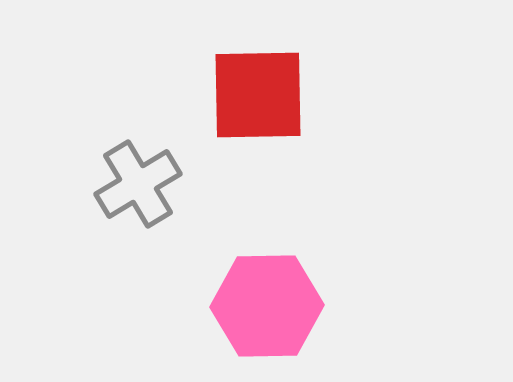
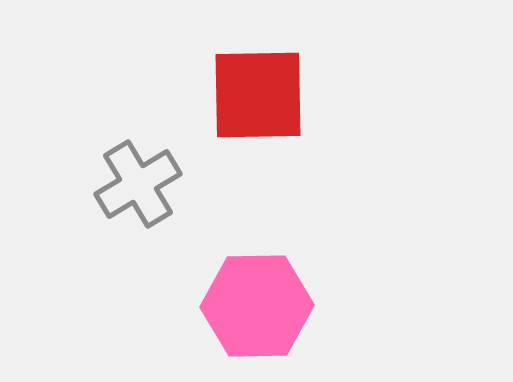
pink hexagon: moved 10 px left
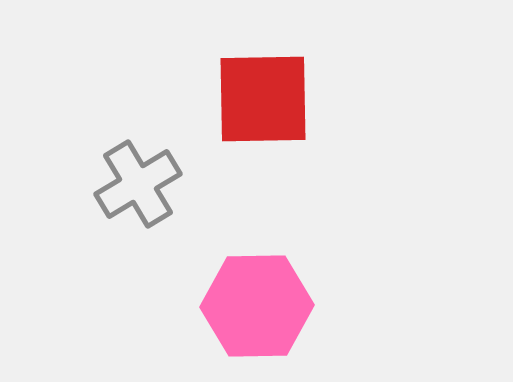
red square: moved 5 px right, 4 px down
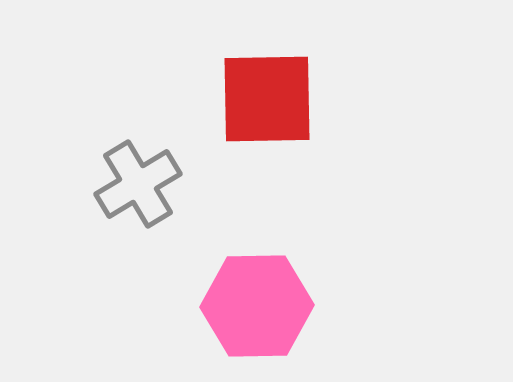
red square: moved 4 px right
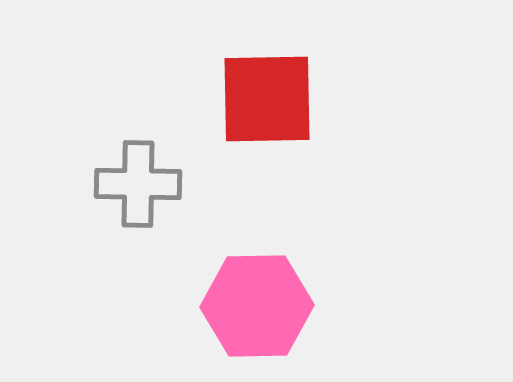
gray cross: rotated 32 degrees clockwise
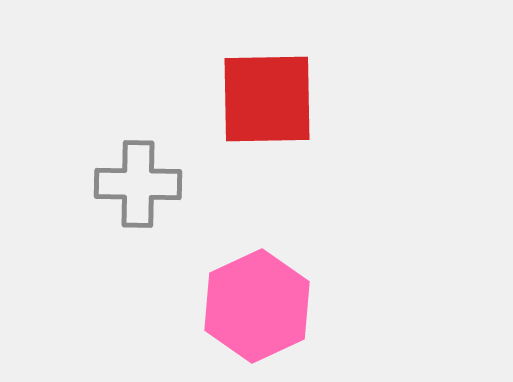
pink hexagon: rotated 24 degrees counterclockwise
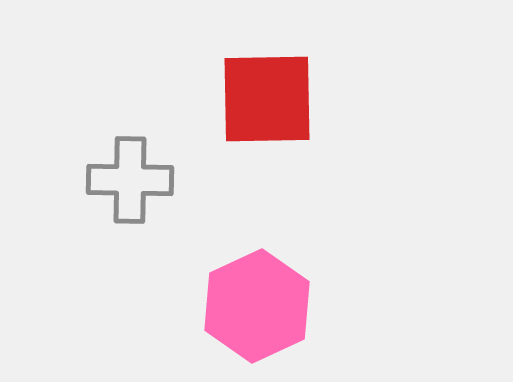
gray cross: moved 8 px left, 4 px up
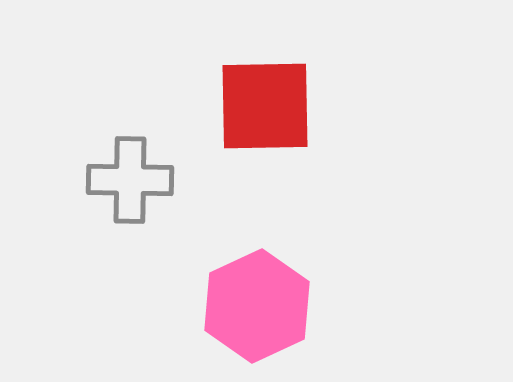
red square: moved 2 px left, 7 px down
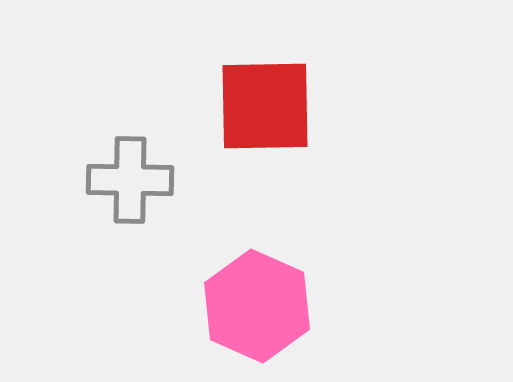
pink hexagon: rotated 11 degrees counterclockwise
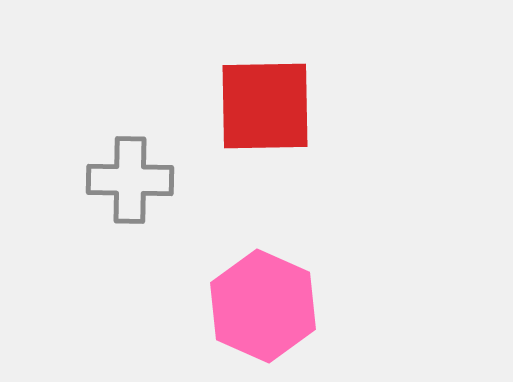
pink hexagon: moved 6 px right
